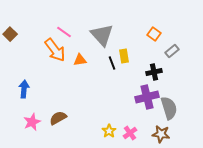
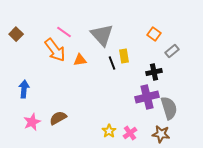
brown square: moved 6 px right
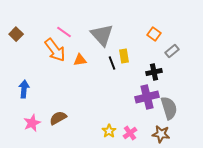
pink star: moved 1 px down
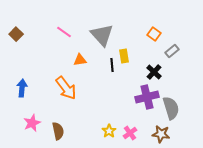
orange arrow: moved 11 px right, 38 px down
black line: moved 2 px down; rotated 16 degrees clockwise
black cross: rotated 35 degrees counterclockwise
blue arrow: moved 2 px left, 1 px up
gray semicircle: moved 2 px right
brown semicircle: moved 13 px down; rotated 108 degrees clockwise
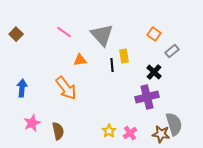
gray semicircle: moved 3 px right, 16 px down
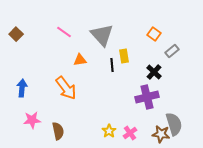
pink star: moved 3 px up; rotated 18 degrees clockwise
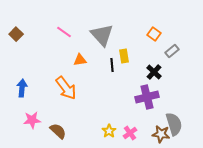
brown semicircle: rotated 36 degrees counterclockwise
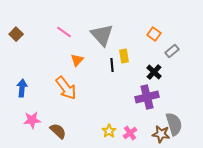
orange triangle: moved 3 px left; rotated 40 degrees counterclockwise
